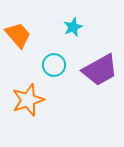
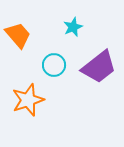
purple trapezoid: moved 1 px left, 3 px up; rotated 9 degrees counterclockwise
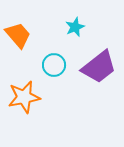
cyan star: moved 2 px right
orange star: moved 4 px left, 3 px up; rotated 8 degrees clockwise
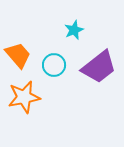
cyan star: moved 1 px left, 3 px down
orange trapezoid: moved 20 px down
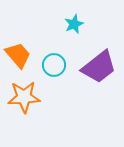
cyan star: moved 6 px up
orange star: rotated 8 degrees clockwise
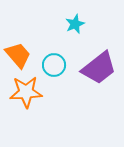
cyan star: moved 1 px right
purple trapezoid: moved 1 px down
orange star: moved 2 px right, 5 px up
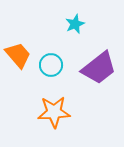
cyan circle: moved 3 px left
orange star: moved 28 px right, 20 px down
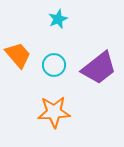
cyan star: moved 17 px left, 5 px up
cyan circle: moved 3 px right
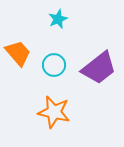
orange trapezoid: moved 2 px up
orange star: rotated 16 degrees clockwise
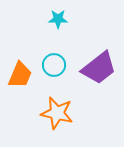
cyan star: rotated 24 degrees clockwise
orange trapezoid: moved 2 px right, 22 px down; rotated 64 degrees clockwise
orange star: moved 3 px right, 1 px down
